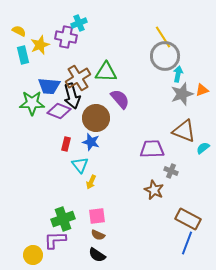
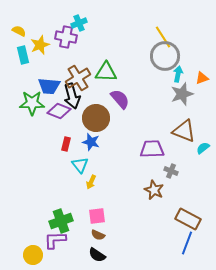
orange triangle: moved 12 px up
green cross: moved 2 px left, 2 px down
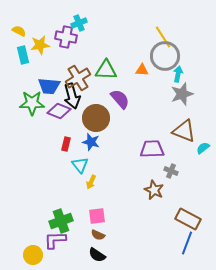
yellow star: rotated 12 degrees clockwise
green triangle: moved 2 px up
orange triangle: moved 60 px left, 8 px up; rotated 24 degrees clockwise
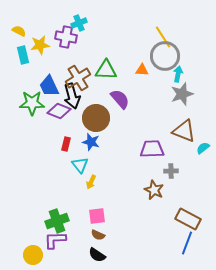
blue trapezoid: rotated 60 degrees clockwise
gray cross: rotated 24 degrees counterclockwise
green cross: moved 4 px left
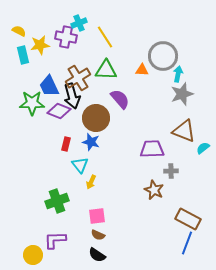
yellow line: moved 58 px left
gray circle: moved 2 px left
green cross: moved 20 px up
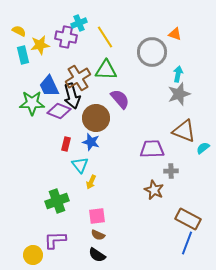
gray circle: moved 11 px left, 4 px up
orange triangle: moved 33 px right, 36 px up; rotated 16 degrees clockwise
gray star: moved 3 px left
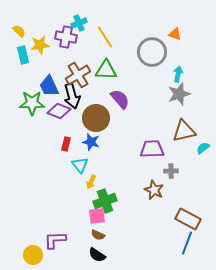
yellow semicircle: rotated 16 degrees clockwise
brown cross: moved 3 px up
brown triangle: rotated 35 degrees counterclockwise
green cross: moved 48 px right
